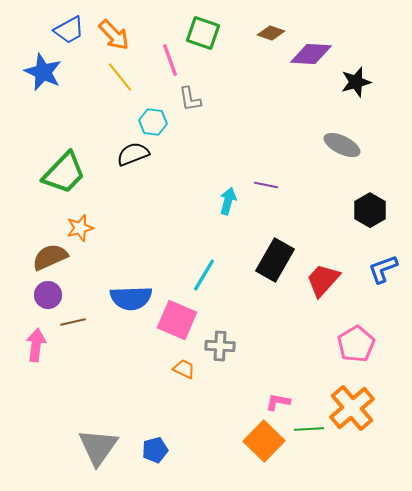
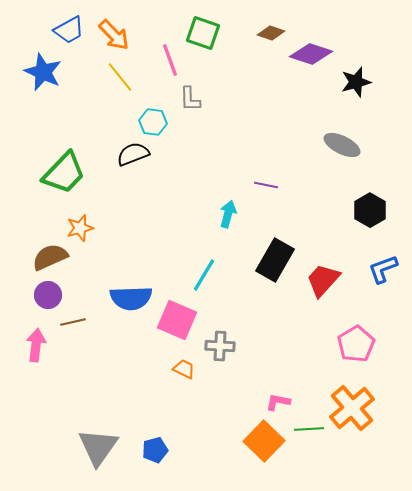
purple diamond: rotated 15 degrees clockwise
gray L-shape: rotated 8 degrees clockwise
cyan arrow: moved 13 px down
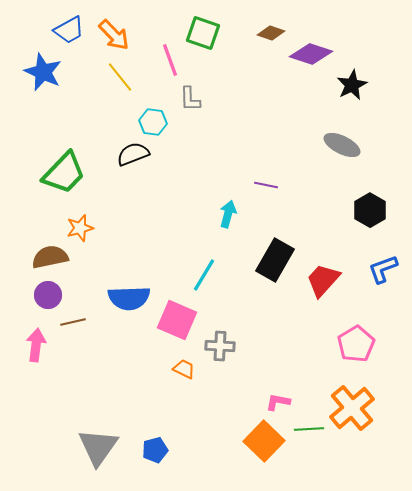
black star: moved 4 px left, 3 px down; rotated 12 degrees counterclockwise
brown semicircle: rotated 12 degrees clockwise
blue semicircle: moved 2 px left
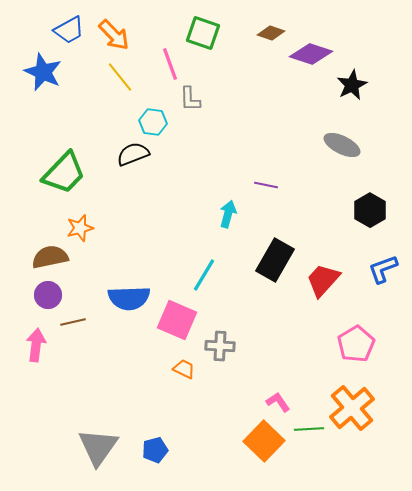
pink line: moved 4 px down
pink L-shape: rotated 45 degrees clockwise
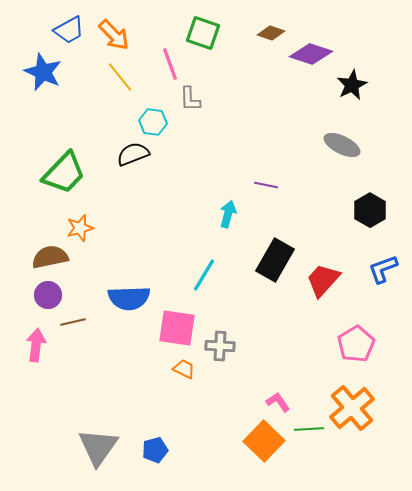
pink square: moved 8 px down; rotated 15 degrees counterclockwise
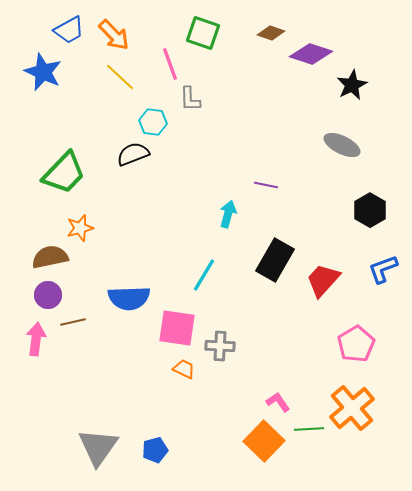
yellow line: rotated 8 degrees counterclockwise
pink arrow: moved 6 px up
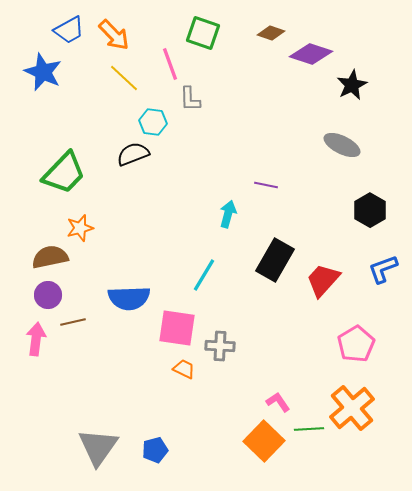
yellow line: moved 4 px right, 1 px down
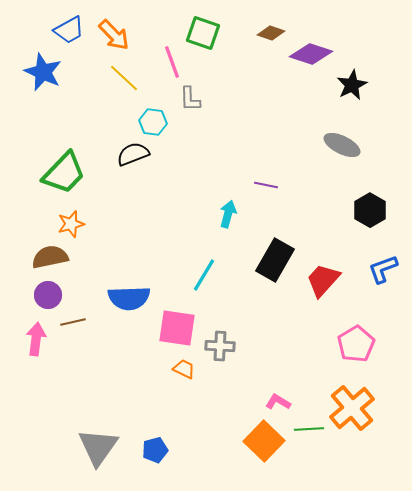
pink line: moved 2 px right, 2 px up
orange star: moved 9 px left, 4 px up
pink L-shape: rotated 25 degrees counterclockwise
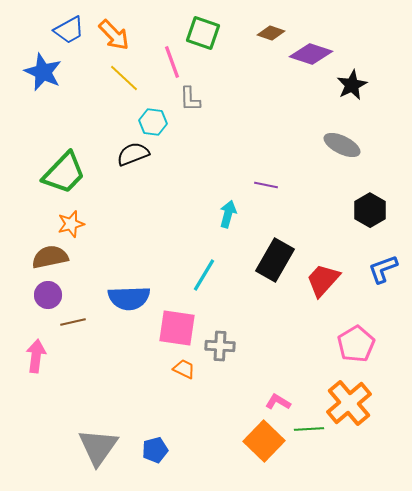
pink arrow: moved 17 px down
orange cross: moved 3 px left, 5 px up
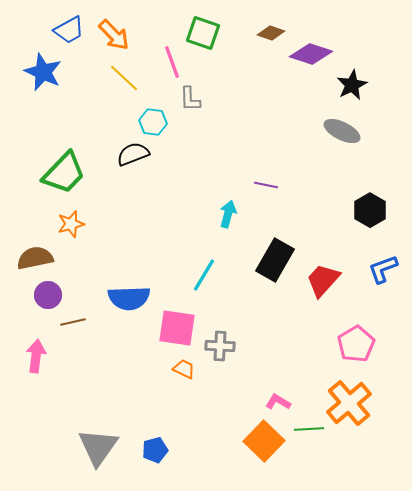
gray ellipse: moved 14 px up
brown semicircle: moved 15 px left, 1 px down
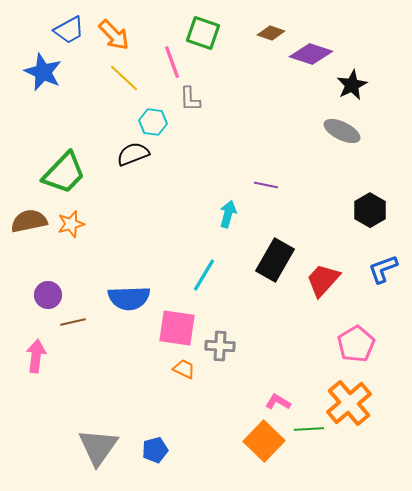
brown semicircle: moved 6 px left, 37 px up
